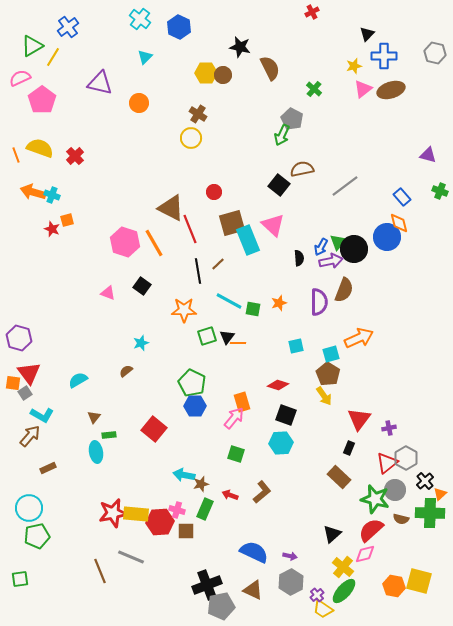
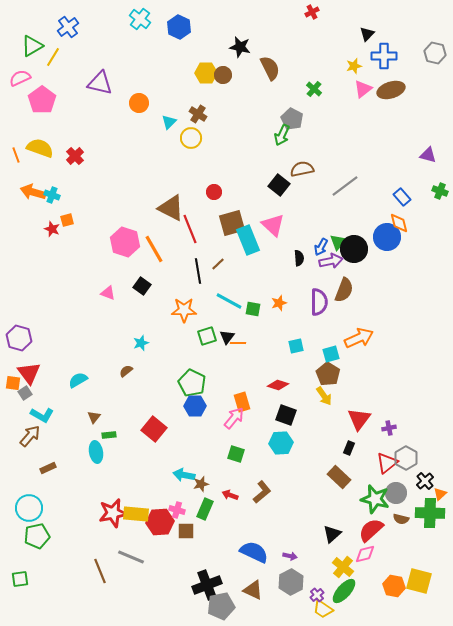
cyan triangle at (145, 57): moved 24 px right, 65 px down
orange line at (154, 243): moved 6 px down
gray circle at (395, 490): moved 1 px right, 3 px down
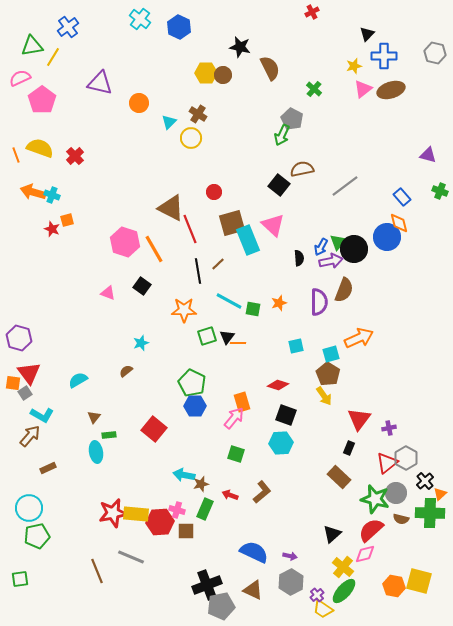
green triangle at (32, 46): rotated 20 degrees clockwise
brown line at (100, 571): moved 3 px left
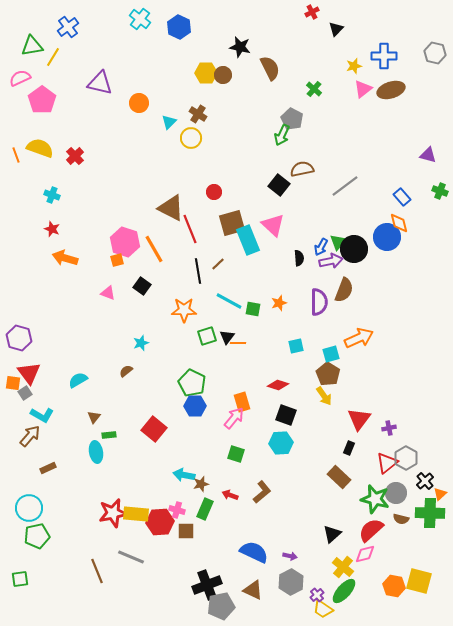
black triangle at (367, 34): moved 31 px left, 5 px up
orange arrow at (33, 192): moved 32 px right, 66 px down
orange square at (67, 220): moved 50 px right, 40 px down
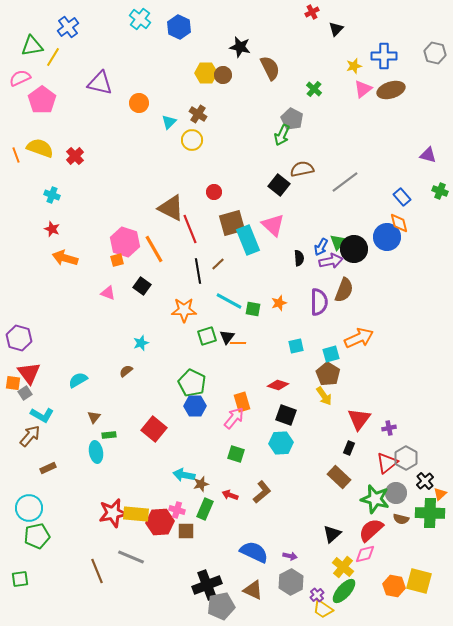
yellow circle at (191, 138): moved 1 px right, 2 px down
gray line at (345, 186): moved 4 px up
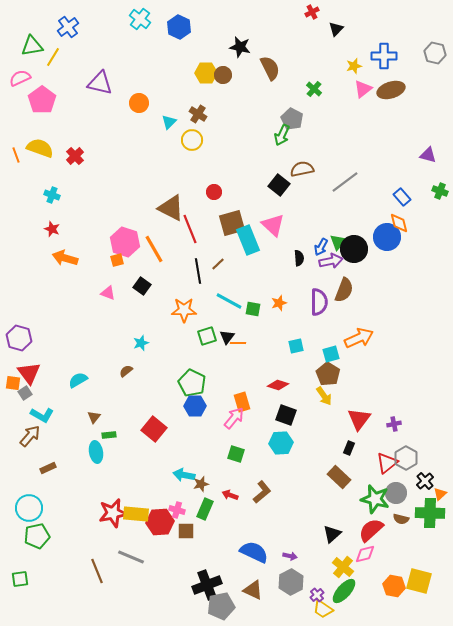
purple cross at (389, 428): moved 5 px right, 4 px up
